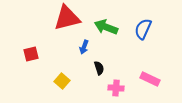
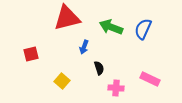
green arrow: moved 5 px right
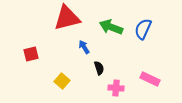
blue arrow: rotated 128 degrees clockwise
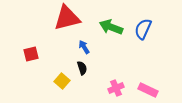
black semicircle: moved 17 px left
pink rectangle: moved 2 px left, 11 px down
pink cross: rotated 28 degrees counterclockwise
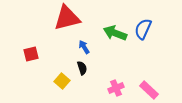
green arrow: moved 4 px right, 6 px down
pink rectangle: moved 1 px right; rotated 18 degrees clockwise
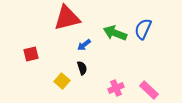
blue arrow: moved 2 px up; rotated 96 degrees counterclockwise
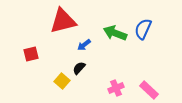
red triangle: moved 4 px left, 3 px down
black semicircle: moved 3 px left; rotated 120 degrees counterclockwise
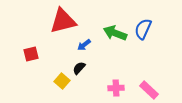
pink cross: rotated 21 degrees clockwise
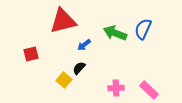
yellow square: moved 2 px right, 1 px up
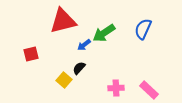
green arrow: moved 11 px left; rotated 55 degrees counterclockwise
